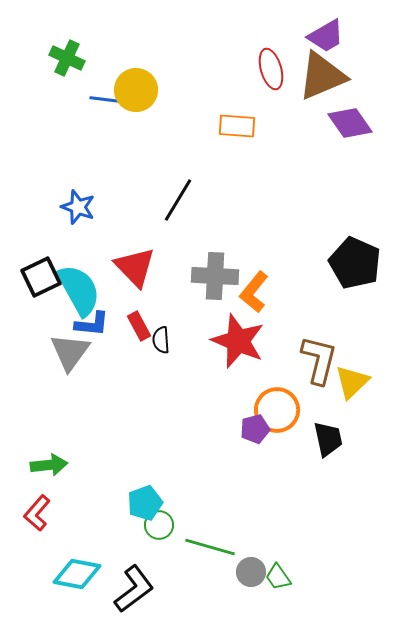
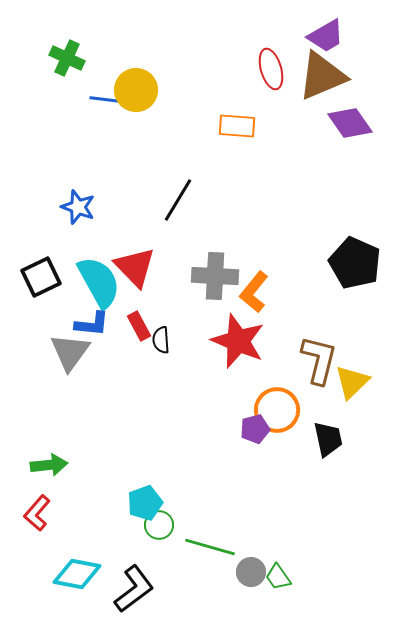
cyan semicircle: moved 20 px right, 8 px up
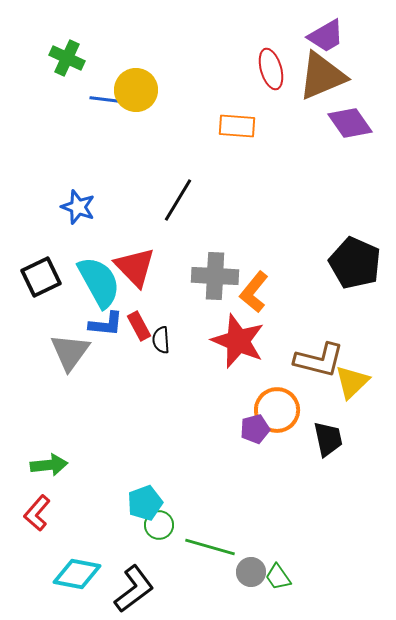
blue L-shape: moved 14 px right
brown L-shape: rotated 90 degrees clockwise
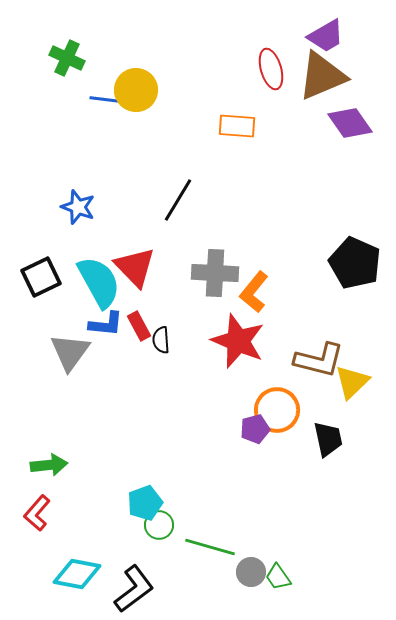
gray cross: moved 3 px up
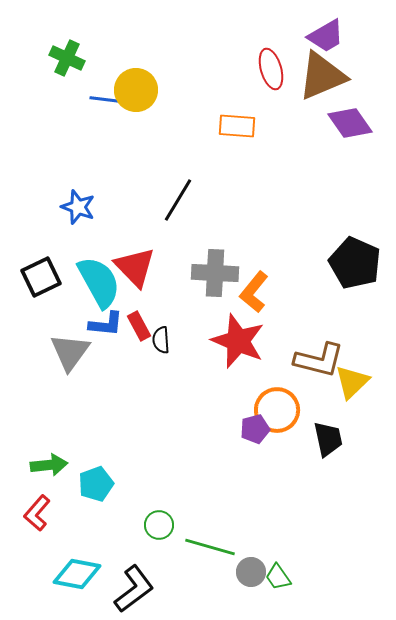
cyan pentagon: moved 49 px left, 19 px up
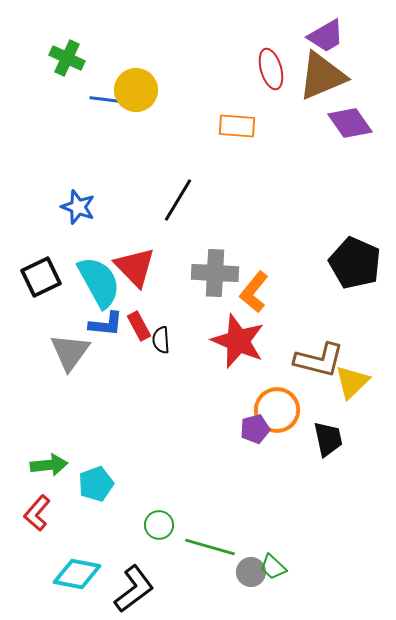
green trapezoid: moved 5 px left, 10 px up; rotated 12 degrees counterclockwise
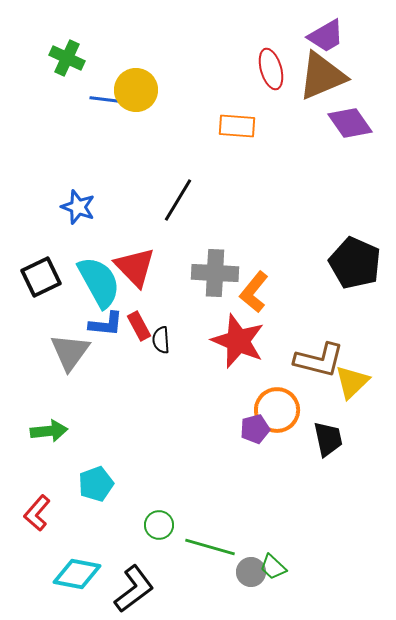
green arrow: moved 34 px up
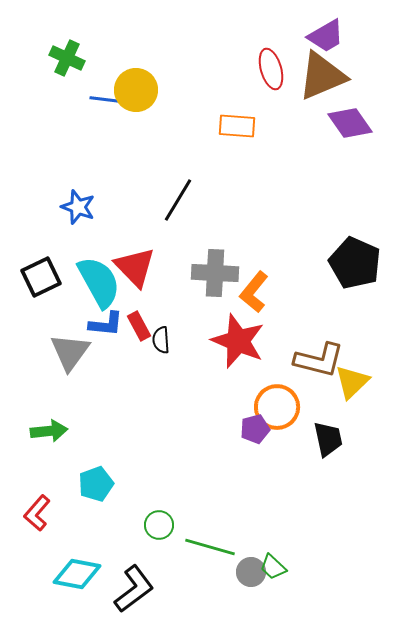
orange circle: moved 3 px up
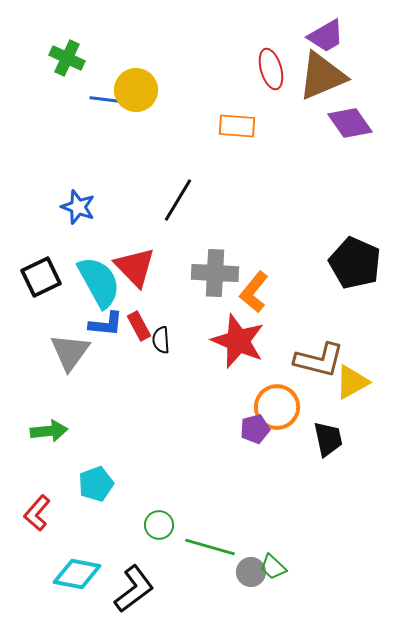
yellow triangle: rotated 15 degrees clockwise
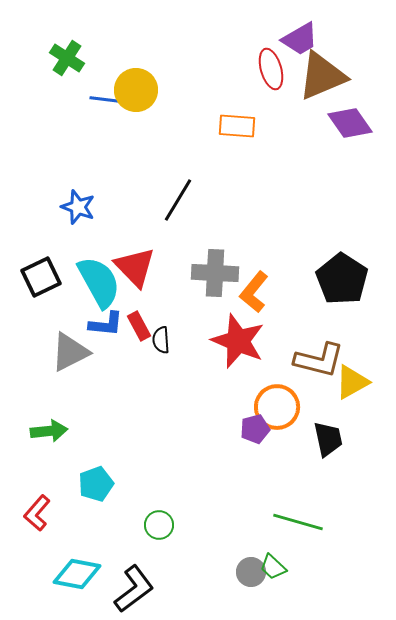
purple trapezoid: moved 26 px left, 3 px down
green cross: rotated 8 degrees clockwise
black pentagon: moved 13 px left, 16 px down; rotated 9 degrees clockwise
gray triangle: rotated 27 degrees clockwise
green line: moved 88 px right, 25 px up
